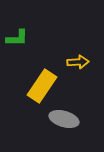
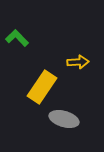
green L-shape: rotated 135 degrees counterclockwise
yellow rectangle: moved 1 px down
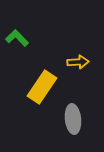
gray ellipse: moved 9 px right; rotated 68 degrees clockwise
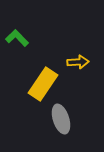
yellow rectangle: moved 1 px right, 3 px up
gray ellipse: moved 12 px left; rotated 12 degrees counterclockwise
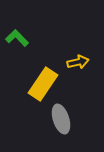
yellow arrow: rotated 10 degrees counterclockwise
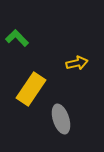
yellow arrow: moved 1 px left, 1 px down
yellow rectangle: moved 12 px left, 5 px down
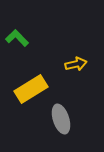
yellow arrow: moved 1 px left, 1 px down
yellow rectangle: rotated 24 degrees clockwise
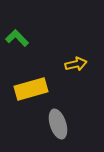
yellow rectangle: rotated 16 degrees clockwise
gray ellipse: moved 3 px left, 5 px down
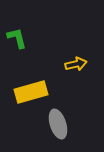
green L-shape: rotated 30 degrees clockwise
yellow rectangle: moved 3 px down
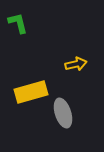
green L-shape: moved 1 px right, 15 px up
gray ellipse: moved 5 px right, 11 px up
